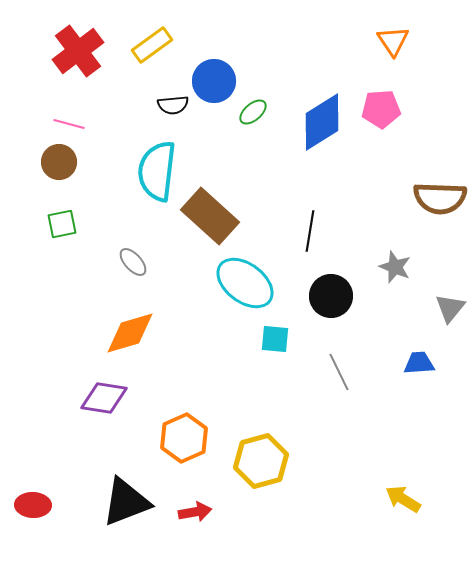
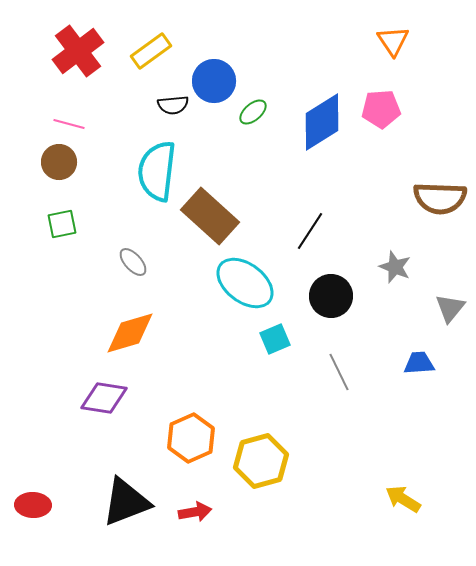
yellow rectangle: moved 1 px left, 6 px down
black line: rotated 24 degrees clockwise
cyan square: rotated 28 degrees counterclockwise
orange hexagon: moved 7 px right
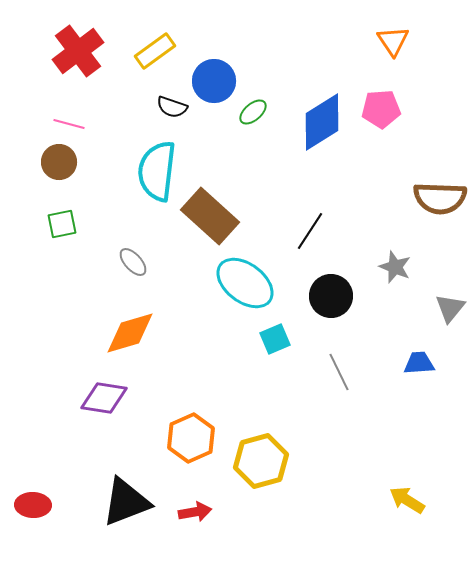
yellow rectangle: moved 4 px right
black semicircle: moved 1 px left, 2 px down; rotated 24 degrees clockwise
yellow arrow: moved 4 px right, 1 px down
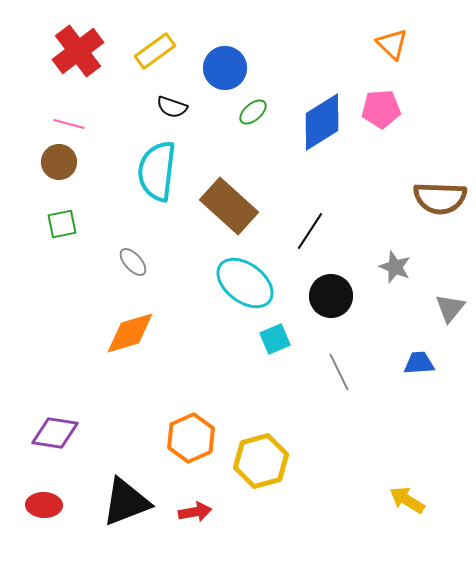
orange triangle: moved 1 px left, 3 px down; rotated 12 degrees counterclockwise
blue circle: moved 11 px right, 13 px up
brown rectangle: moved 19 px right, 10 px up
purple diamond: moved 49 px left, 35 px down
red ellipse: moved 11 px right
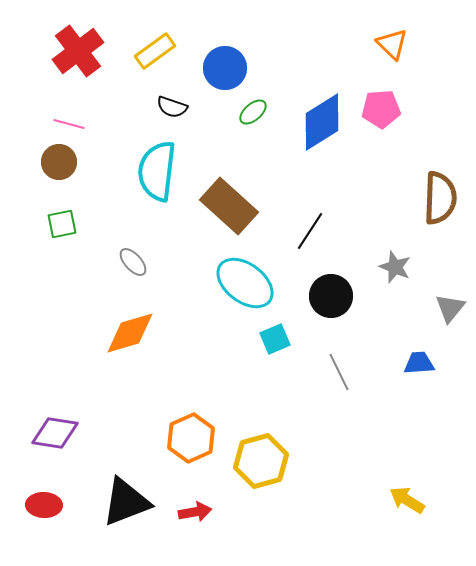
brown semicircle: rotated 90 degrees counterclockwise
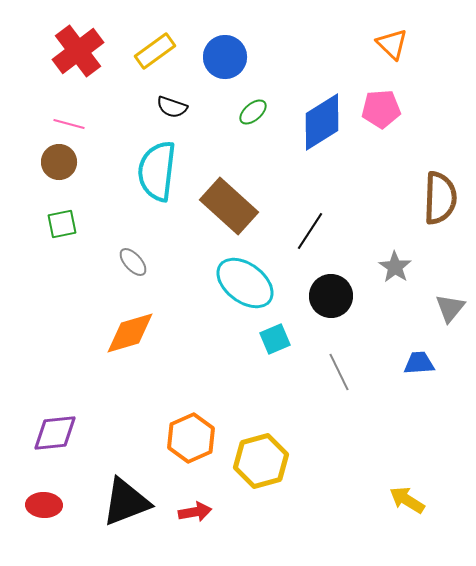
blue circle: moved 11 px up
gray star: rotated 12 degrees clockwise
purple diamond: rotated 15 degrees counterclockwise
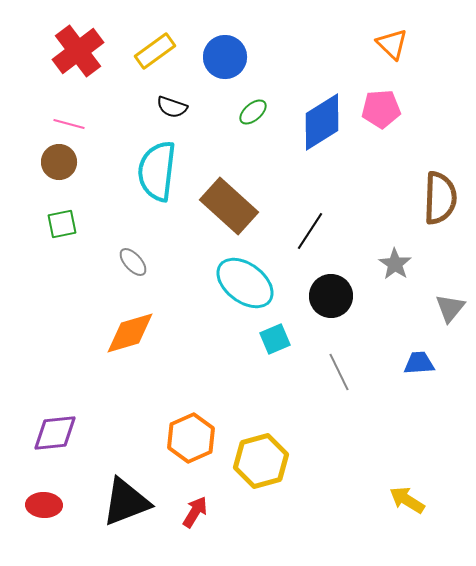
gray star: moved 3 px up
red arrow: rotated 48 degrees counterclockwise
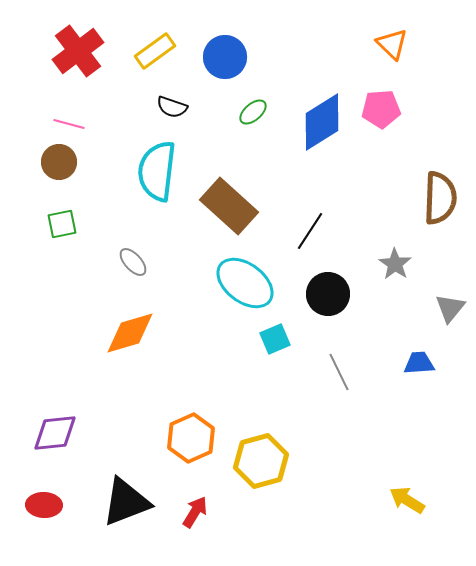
black circle: moved 3 px left, 2 px up
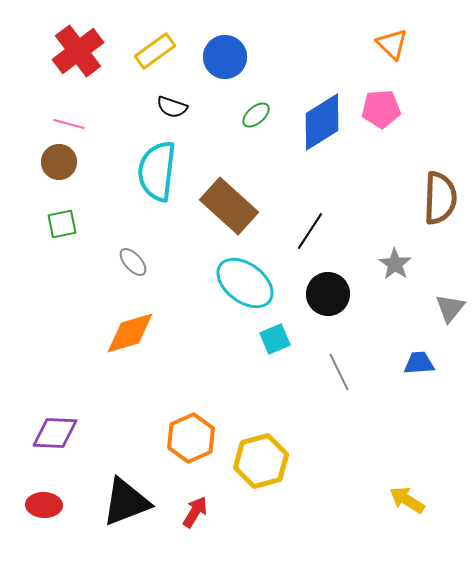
green ellipse: moved 3 px right, 3 px down
purple diamond: rotated 9 degrees clockwise
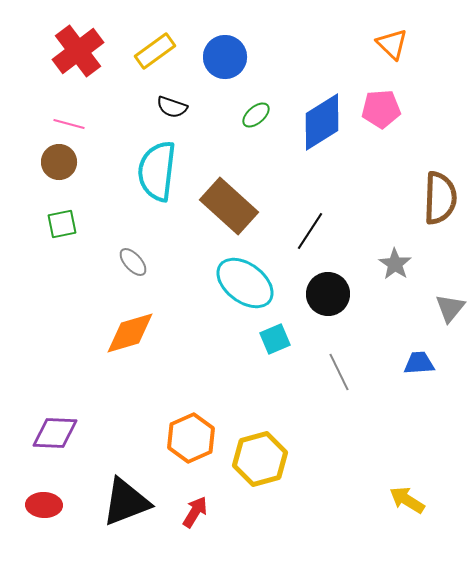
yellow hexagon: moved 1 px left, 2 px up
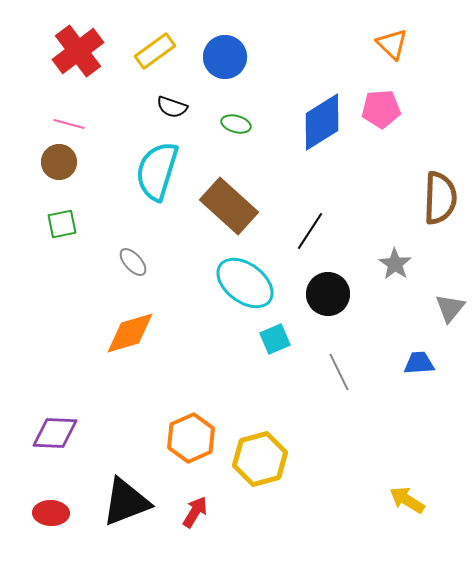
green ellipse: moved 20 px left, 9 px down; rotated 56 degrees clockwise
cyan semicircle: rotated 10 degrees clockwise
red ellipse: moved 7 px right, 8 px down
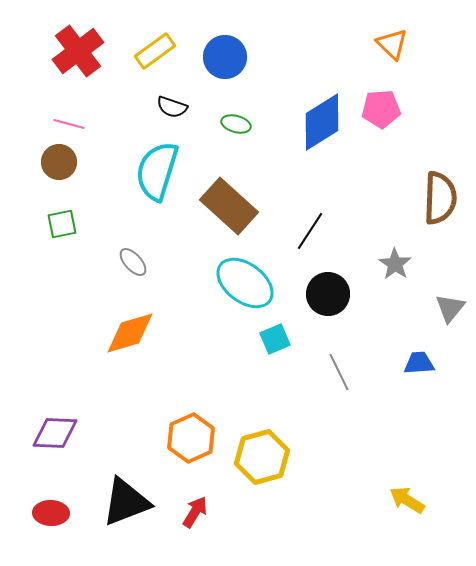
yellow hexagon: moved 2 px right, 2 px up
